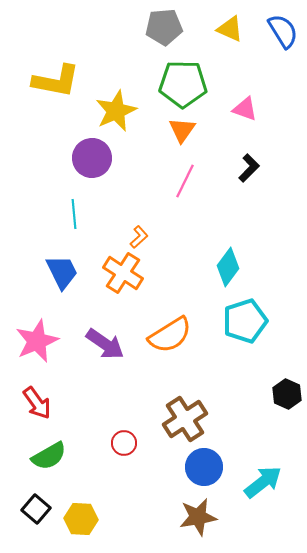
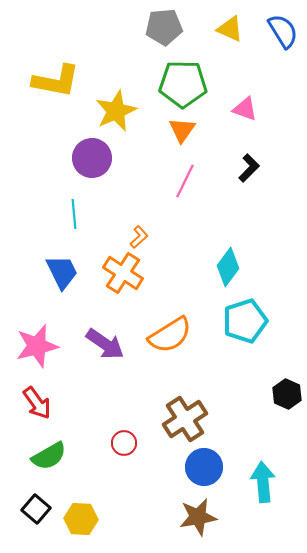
pink star: moved 5 px down; rotated 9 degrees clockwise
cyan arrow: rotated 57 degrees counterclockwise
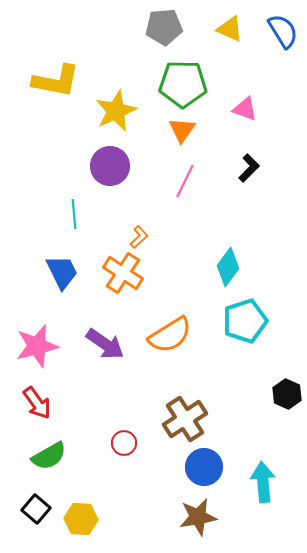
purple circle: moved 18 px right, 8 px down
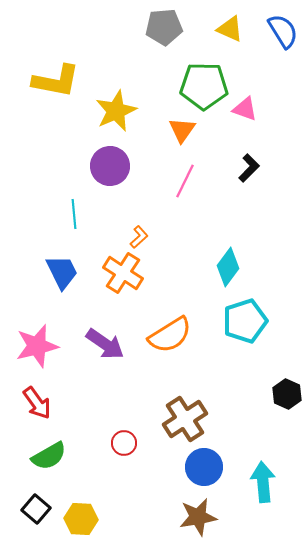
green pentagon: moved 21 px right, 2 px down
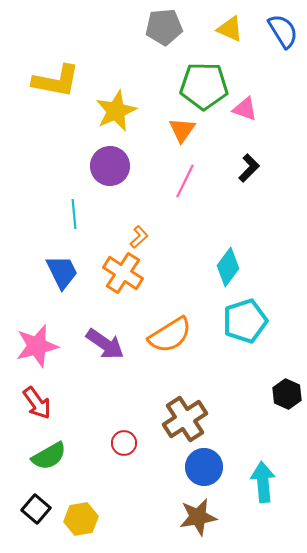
yellow hexagon: rotated 12 degrees counterclockwise
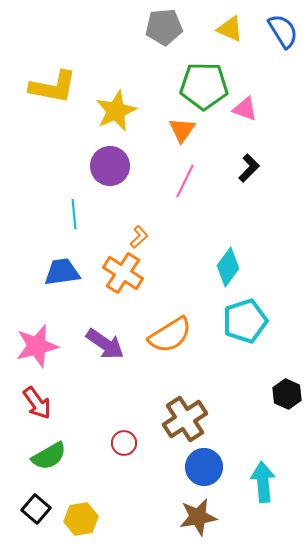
yellow L-shape: moved 3 px left, 6 px down
blue trapezoid: rotated 72 degrees counterclockwise
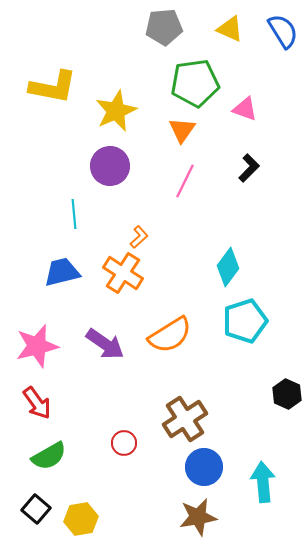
green pentagon: moved 9 px left, 3 px up; rotated 9 degrees counterclockwise
blue trapezoid: rotated 6 degrees counterclockwise
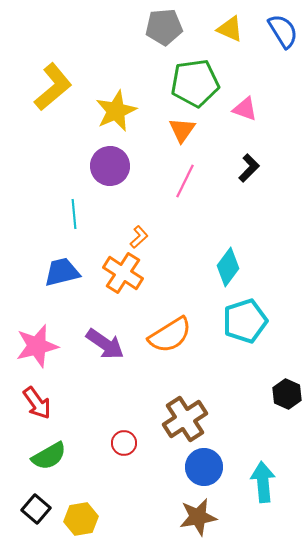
yellow L-shape: rotated 51 degrees counterclockwise
